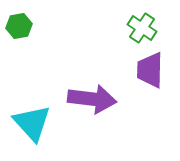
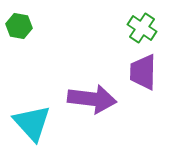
green hexagon: rotated 20 degrees clockwise
purple trapezoid: moved 7 px left, 2 px down
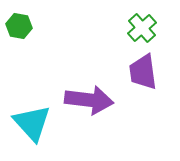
green cross: rotated 16 degrees clockwise
purple trapezoid: rotated 9 degrees counterclockwise
purple arrow: moved 3 px left, 1 px down
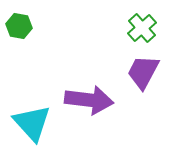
purple trapezoid: rotated 36 degrees clockwise
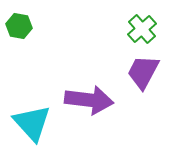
green cross: moved 1 px down
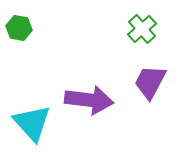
green hexagon: moved 2 px down
purple trapezoid: moved 7 px right, 10 px down
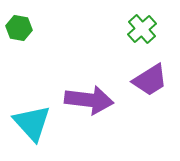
purple trapezoid: moved 2 px up; rotated 150 degrees counterclockwise
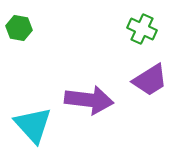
green cross: rotated 24 degrees counterclockwise
cyan triangle: moved 1 px right, 2 px down
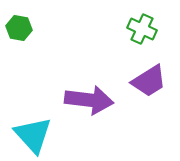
purple trapezoid: moved 1 px left, 1 px down
cyan triangle: moved 10 px down
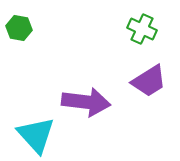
purple arrow: moved 3 px left, 2 px down
cyan triangle: moved 3 px right
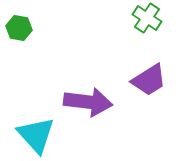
green cross: moved 5 px right, 11 px up; rotated 8 degrees clockwise
purple trapezoid: moved 1 px up
purple arrow: moved 2 px right
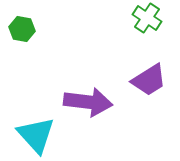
green hexagon: moved 3 px right, 1 px down
